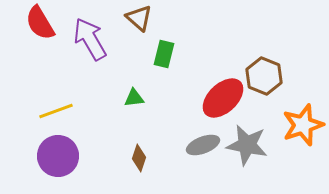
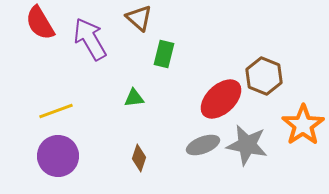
red ellipse: moved 2 px left, 1 px down
orange star: rotated 15 degrees counterclockwise
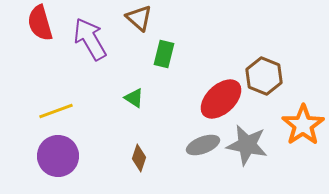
red semicircle: rotated 15 degrees clockwise
green triangle: rotated 40 degrees clockwise
